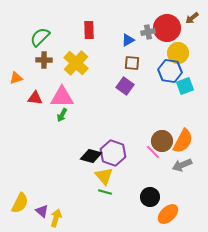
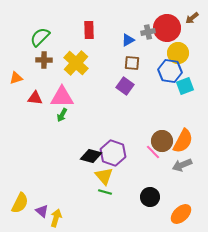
orange ellipse: moved 13 px right
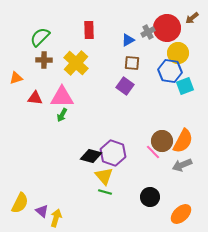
gray cross: rotated 16 degrees counterclockwise
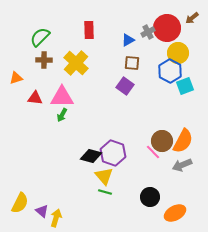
blue hexagon: rotated 20 degrees clockwise
orange ellipse: moved 6 px left, 1 px up; rotated 15 degrees clockwise
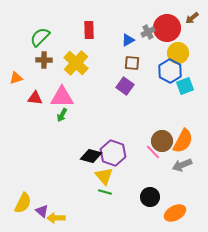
yellow semicircle: moved 3 px right
yellow arrow: rotated 108 degrees counterclockwise
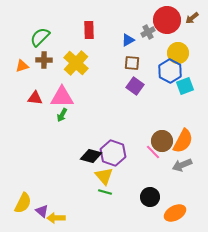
red circle: moved 8 px up
orange triangle: moved 6 px right, 12 px up
purple square: moved 10 px right
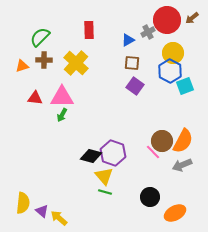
yellow circle: moved 5 px left
yellow semicircle: rotated 20 degrees counterclockwise
yellow arrow: moved 3 px right; rotated 42 degrees clockwise
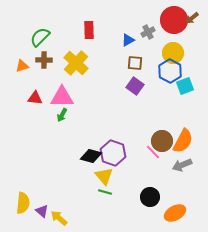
red circle: moved 7 px right
brown square: moved 3 px right
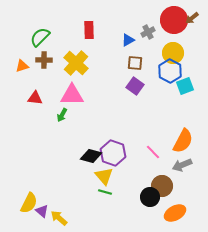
pink triangle: moved 10 px right, 2 px up
brown circle: moved 45 px down
yellow semicircle: moved 6 px right; rotated 20 degrees clockwise
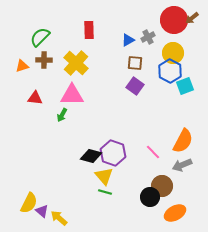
gray cross: moved 5 px down
